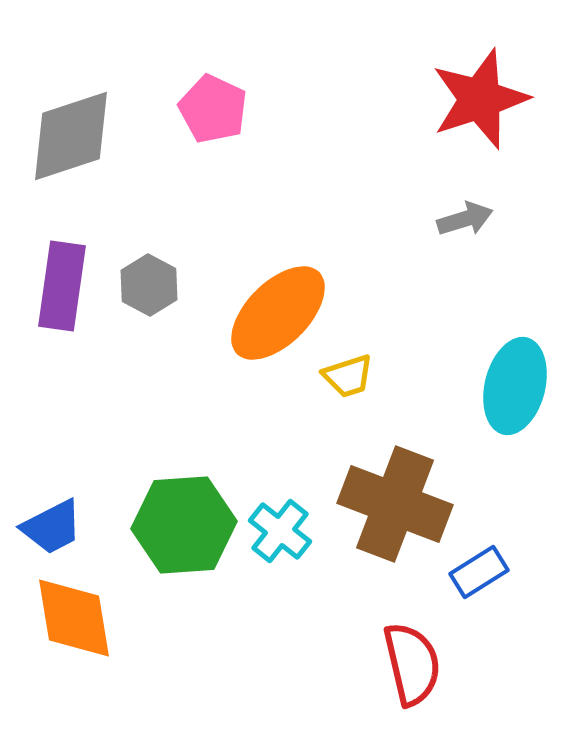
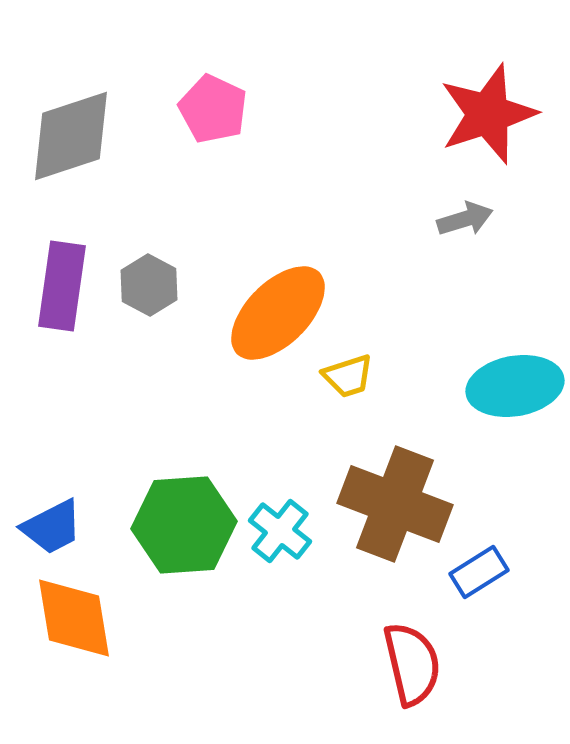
red star: moved 8 px right, 15 px down
cyan ellipse: rotated 66 degrees clockwise
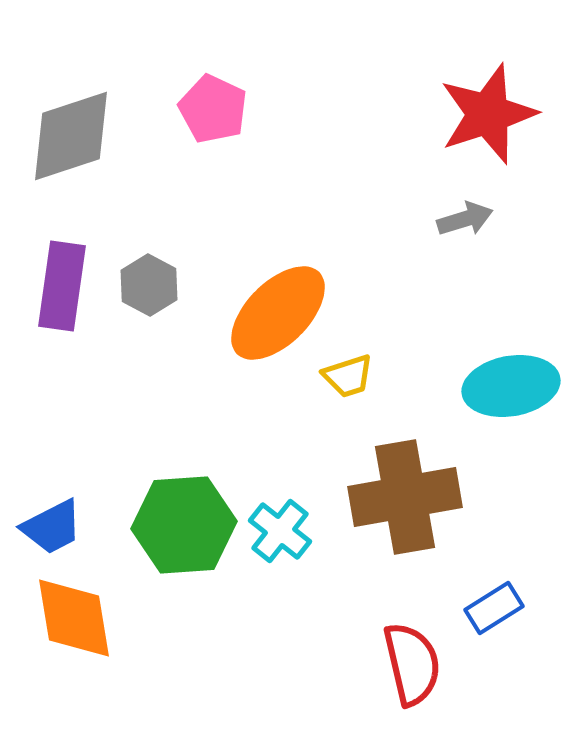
cyan ellipse: moved 4 px left
brown cross: moved 10 px right, 7 px up; rotated 31 degrees counterclockwise
blue rectangle: moved 15 px right, 36 px down
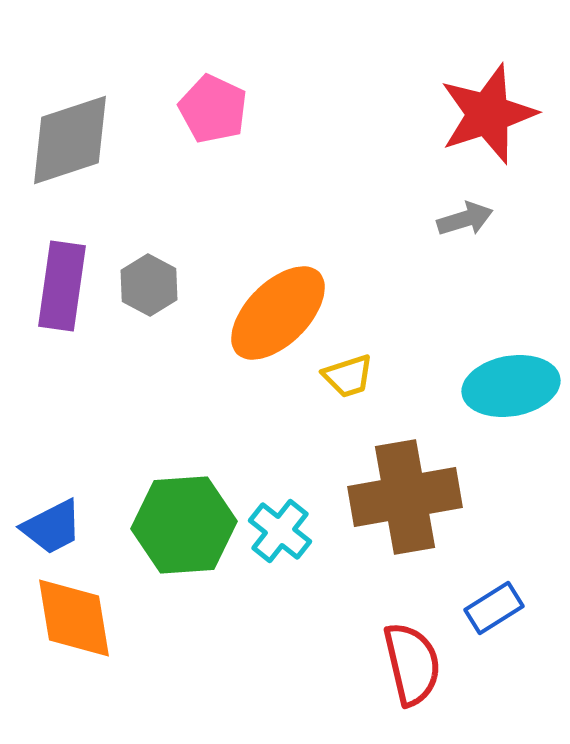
gray diamond: moved 1 px left, 4 px down
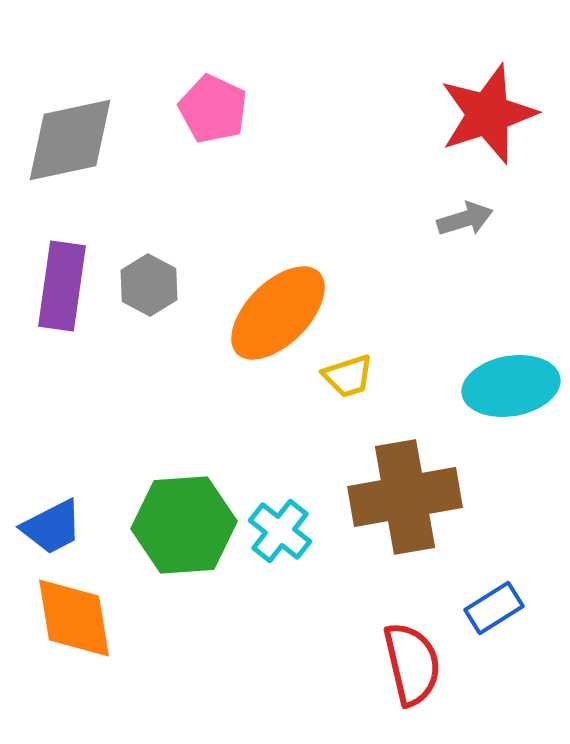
gray diamond: rotated 6 degrees clockwise
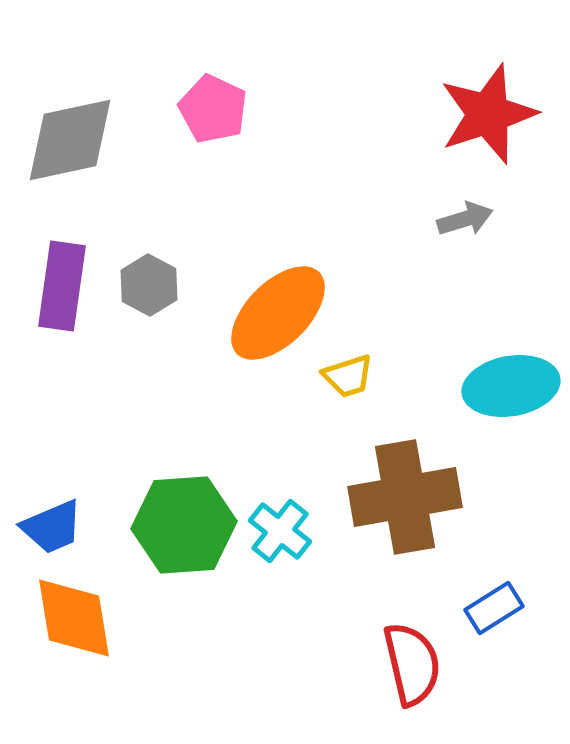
blue trapezoid: rotated 4 degrees clockwise
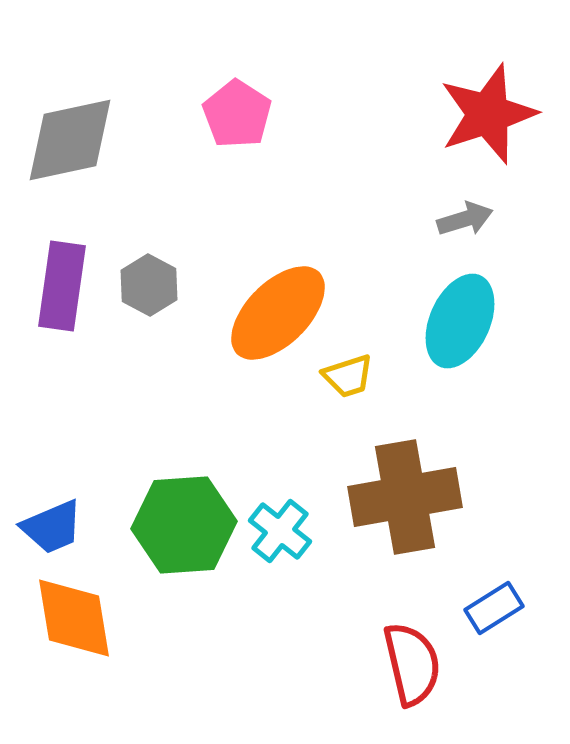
pink pentagon: moved 24 px right, 5 px down; rotated 8 degrees clockwise
cyan ellipse: moved 51 px left, 65 px up; rotated 56 degrees counterclockwise
